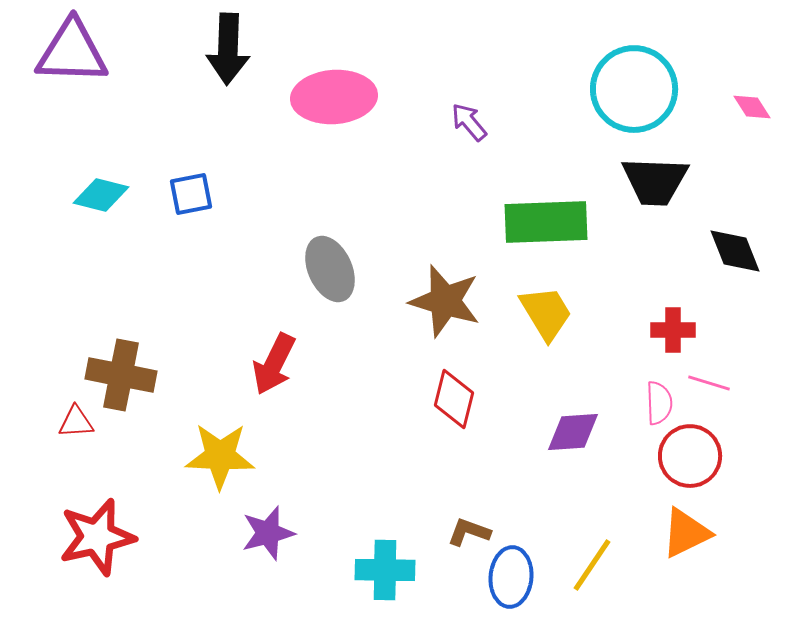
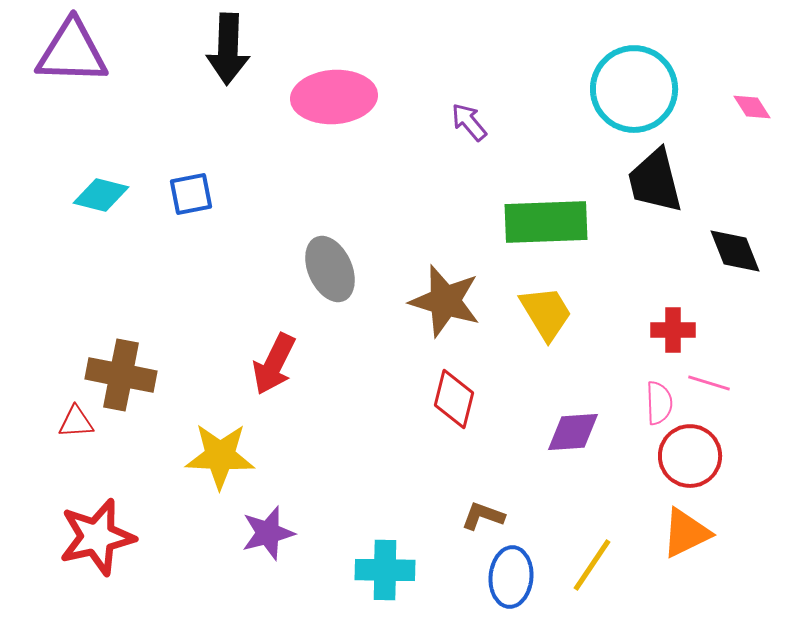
black trapezoid: rotated 74 degrees clockwise
brown L-shape: moved 14 px right, 16 px up
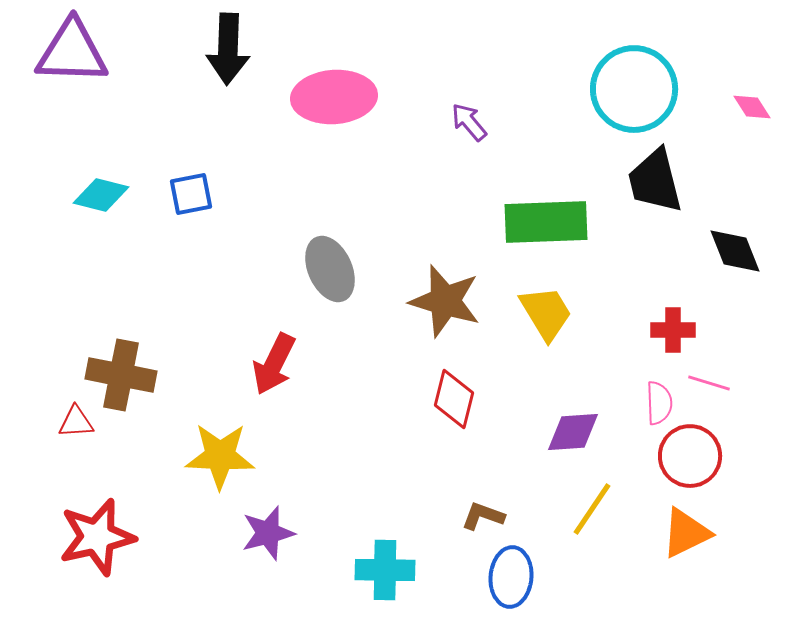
yellow line: moved 56 px up
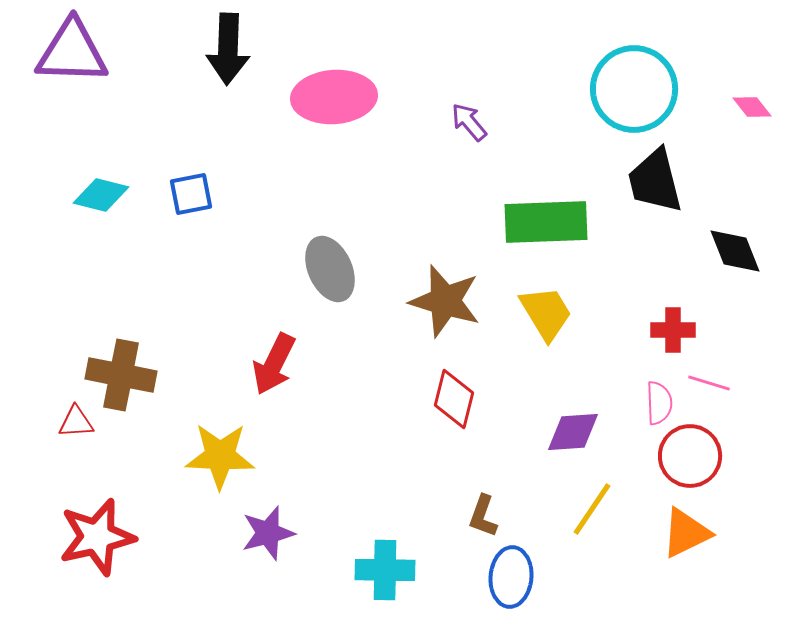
pink diamond: rotated 6 degrees counterclockwise
brown L-shape: rotated 90 degrees counterclockwise
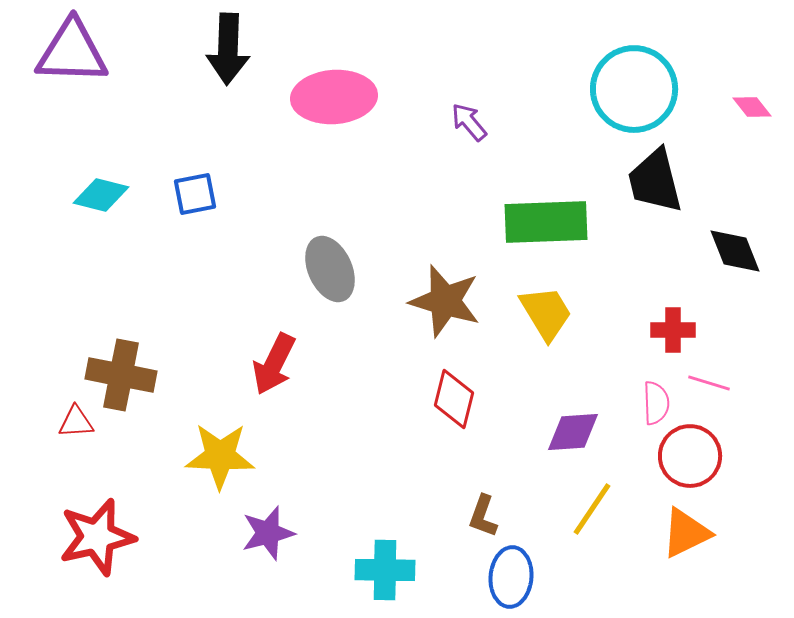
blue square: moved 4 px right
pink semicircle: moved 3 px left
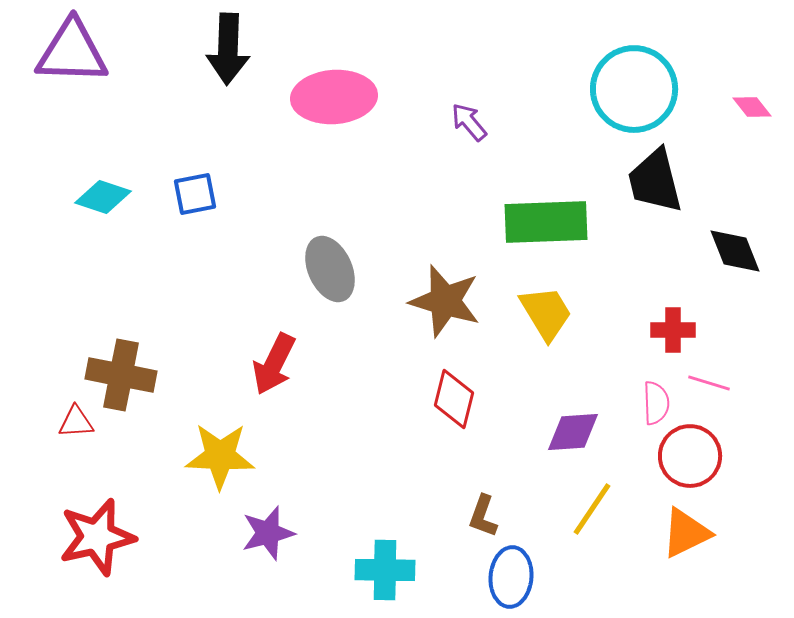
cyan diamond: moved 2 px right, 2 px down; rotated 4 degrees clockwise
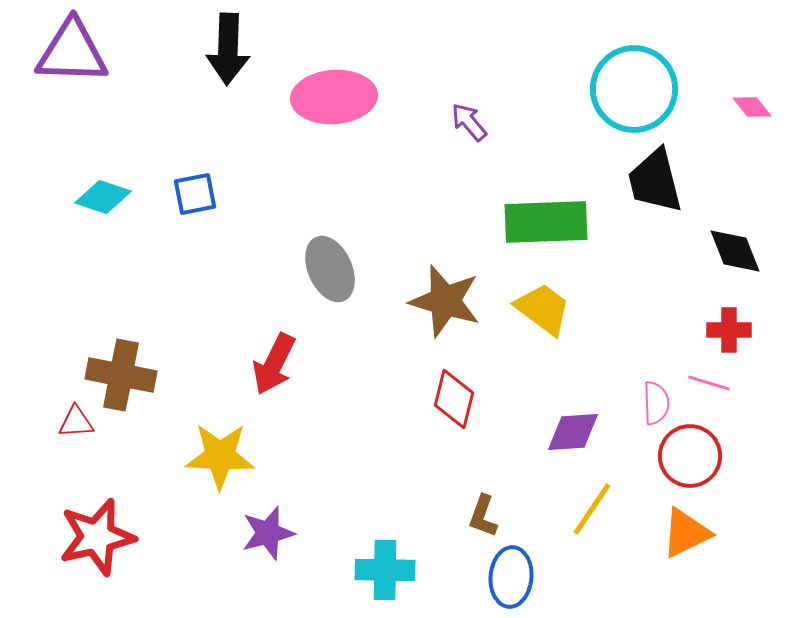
yellow trapezoid: moved 3 px left, 4 px up; rotated 22 degrees counterclockwise
red cross: moved 56 px right
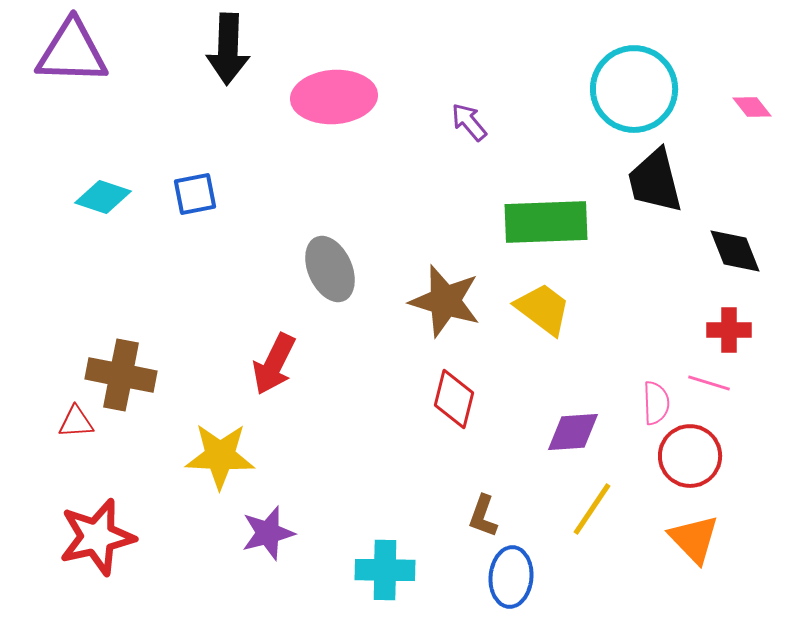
orange triangle: moved 8 px right, 6 px down; rotated 48 degrees counterclockwise
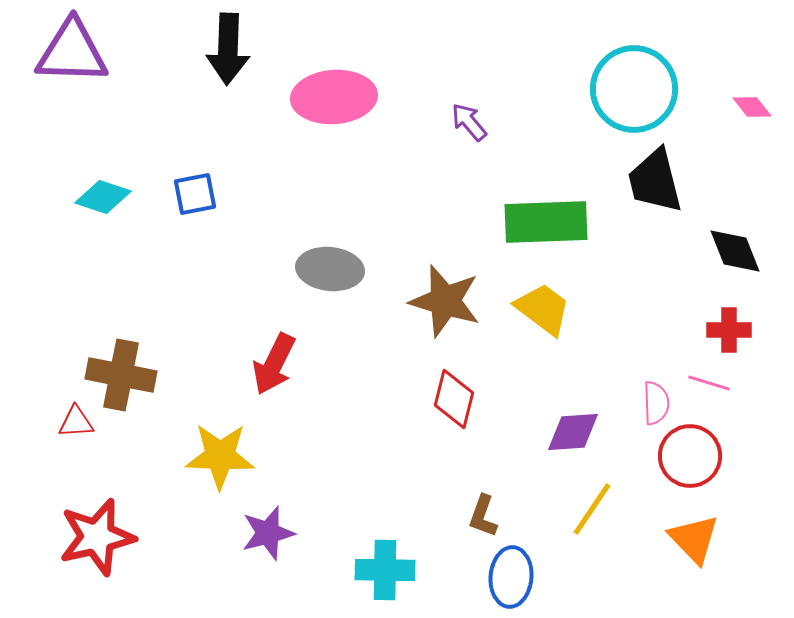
gray ellipse: rotated 60 degrees counterclockwise
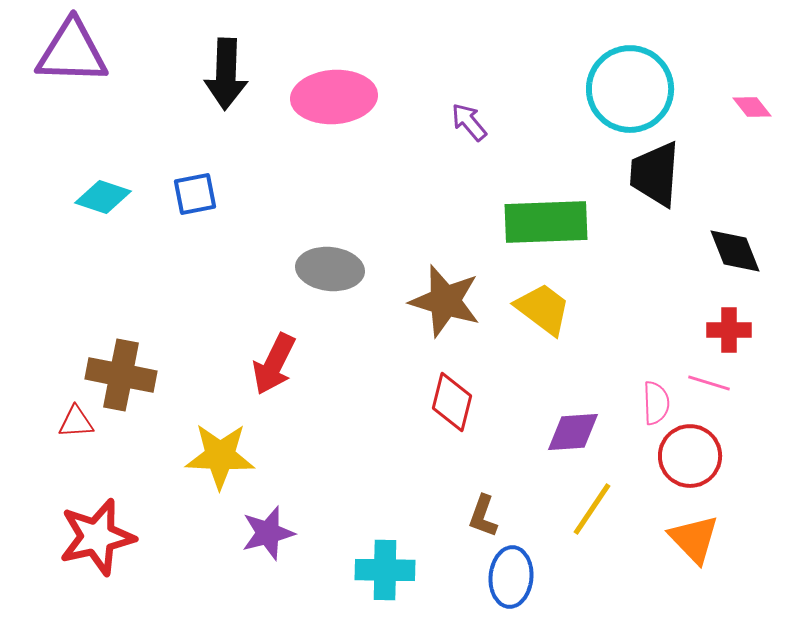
black arrow: moved 2 px left, 25 px down
cyan circle: moved 4 px left
black trapezoid: moved 7 px up; rotated 18 degrees clockwise
red diamond: moved 2 px left, 3 px down
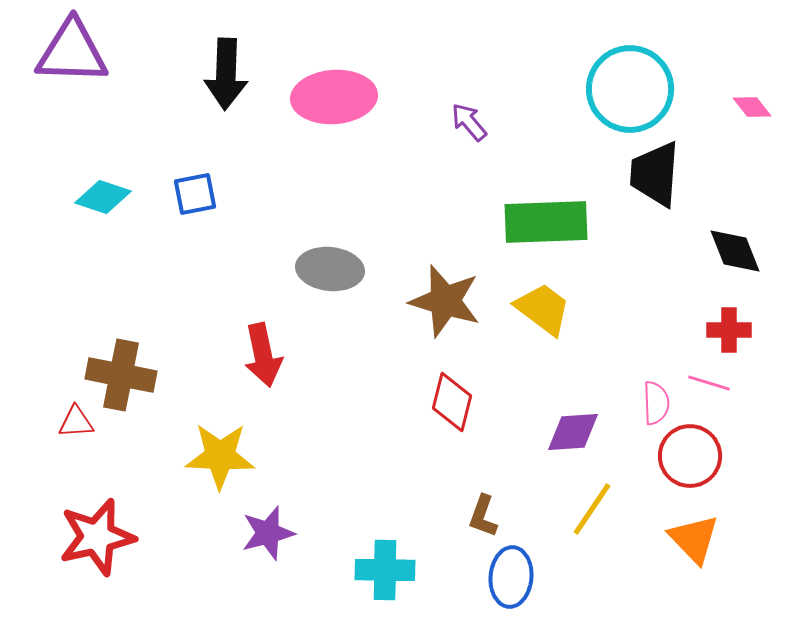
red arrow: moved 11 px left, 9 px up; rotated 38 degrees counterclockwise
